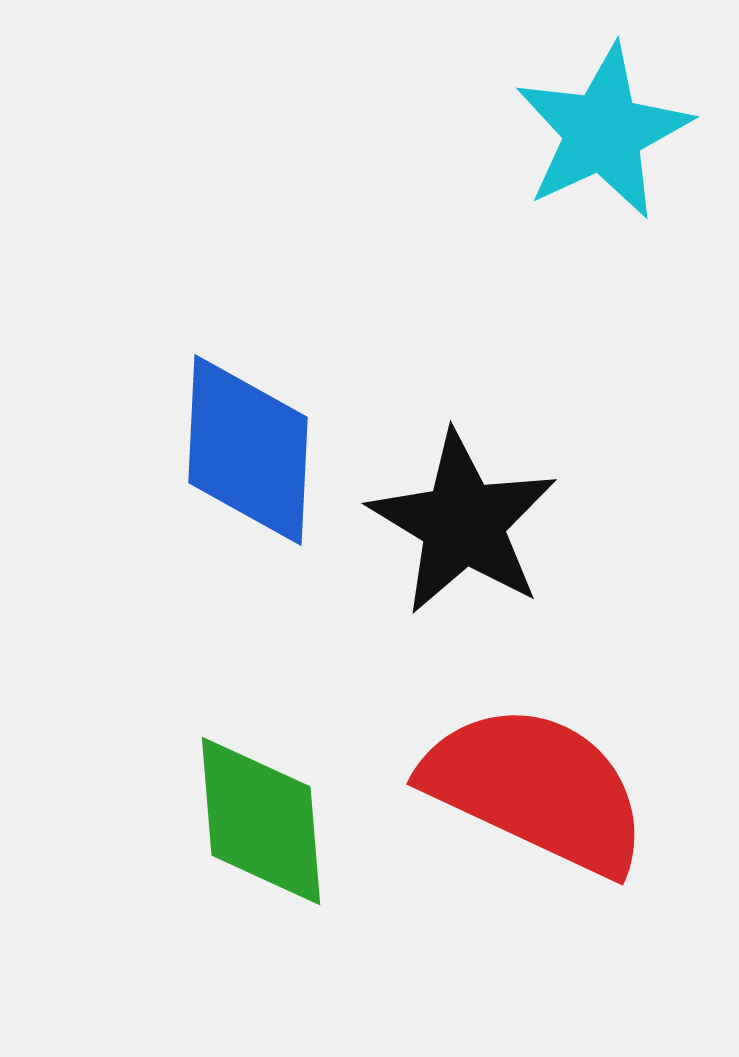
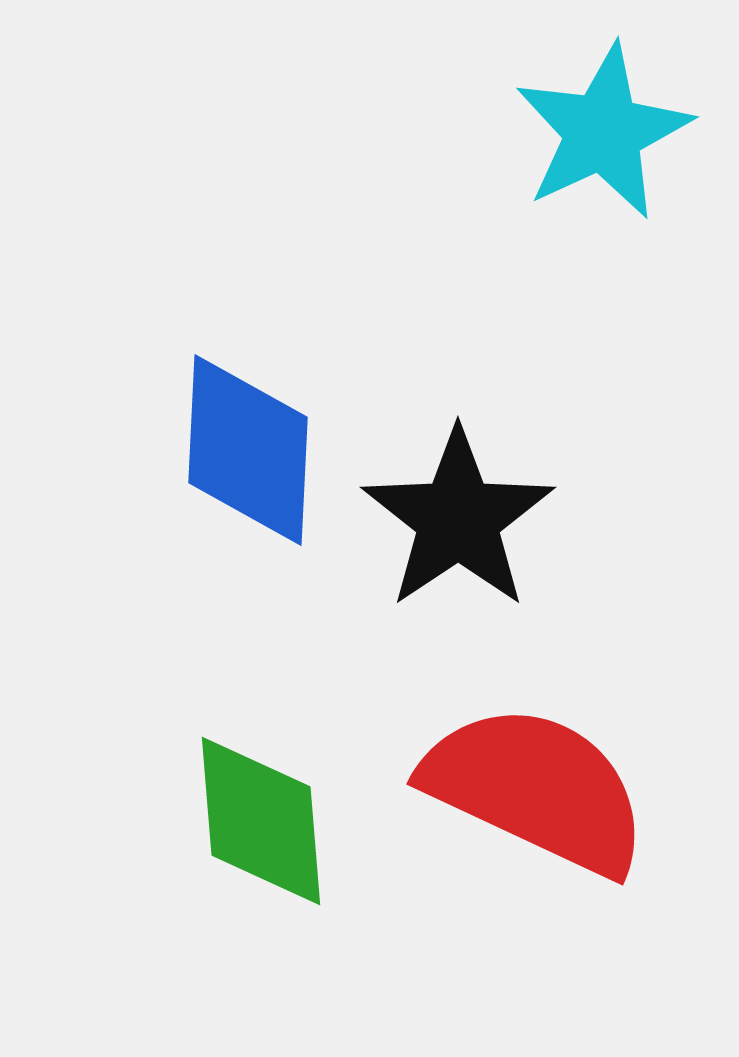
black star: moved 5 px left, 4 px up; rotated 7 degrees clockwise
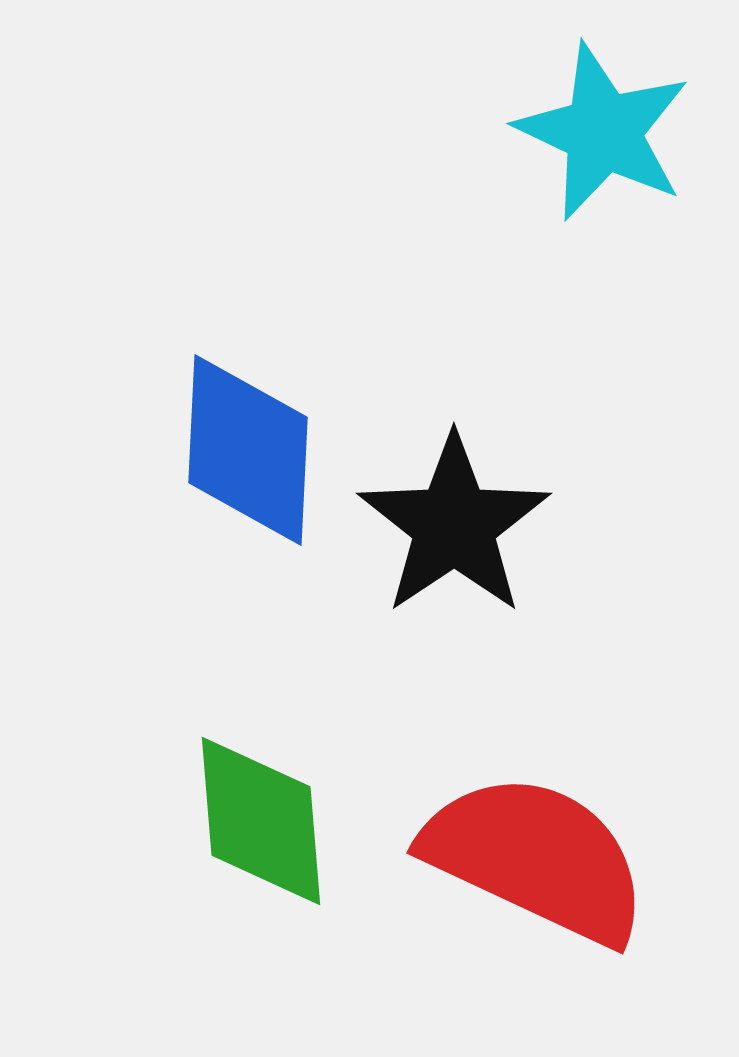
cyan star: rotated 22 degrees counterclockwise
black star: moved 4 px left, 6 px down
red semicircle: moved 69 px down
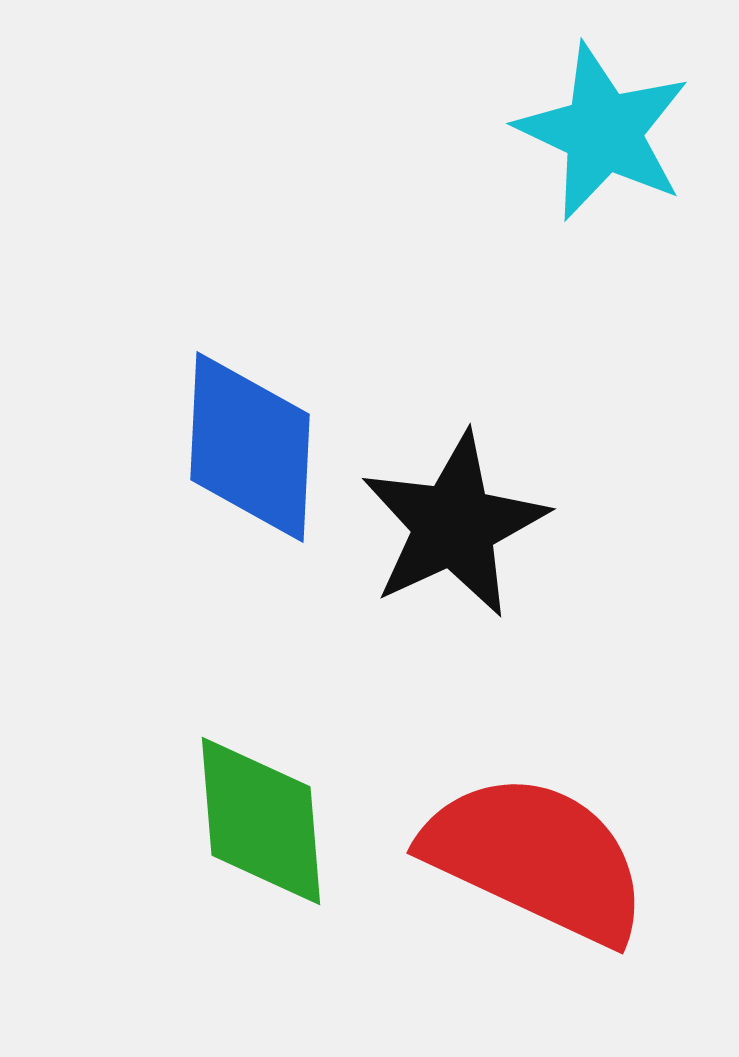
blue diamond: moved 2 px right, 3 px up
black star: rotated 9 degrees clockwise
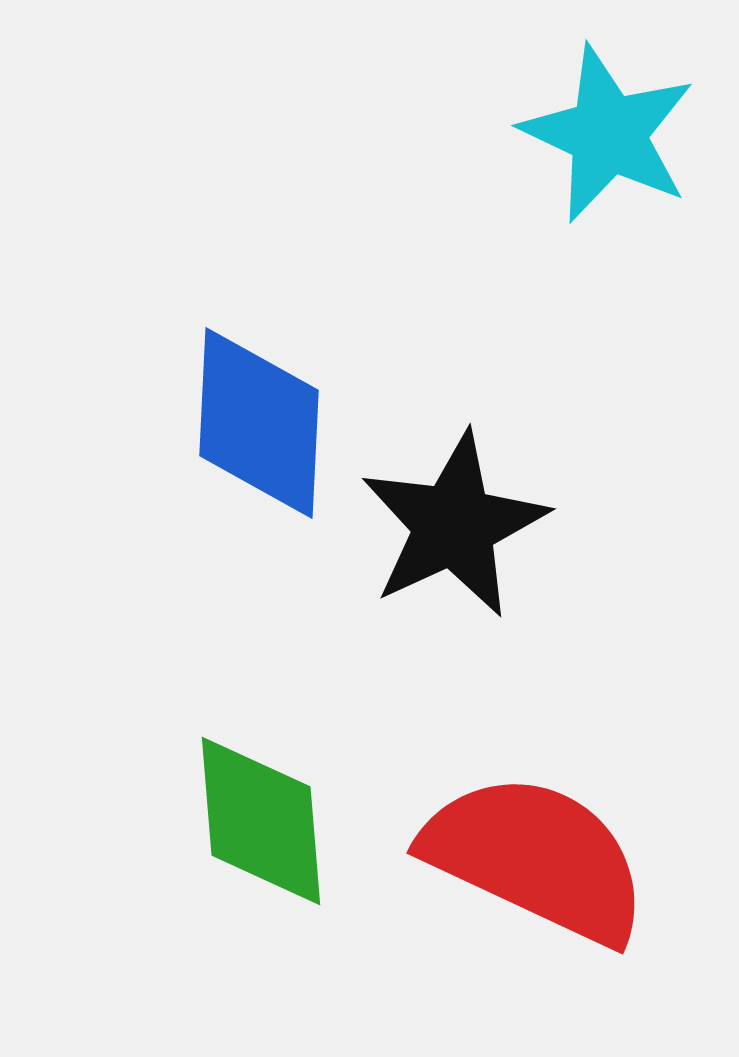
cyan star: moved 5 px right, 2 px down
blue diamond: moved 9 px right, 24 px up
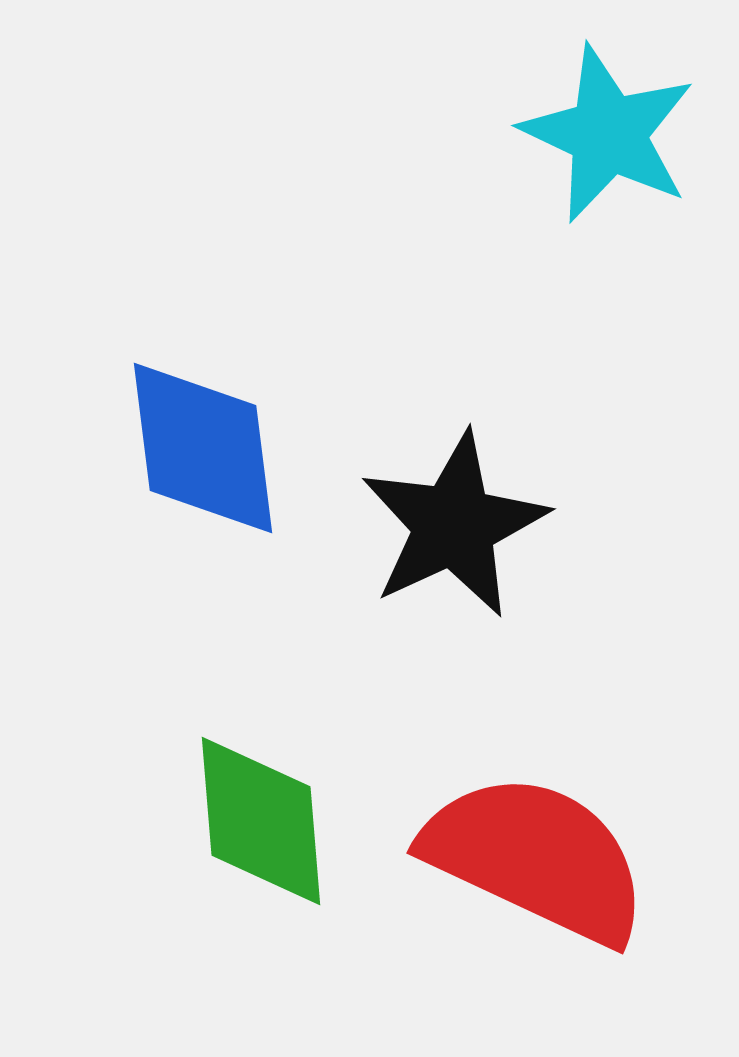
blue diamond: moved 56 px left, 25 px down; rotated 10 degrees counterclockwise
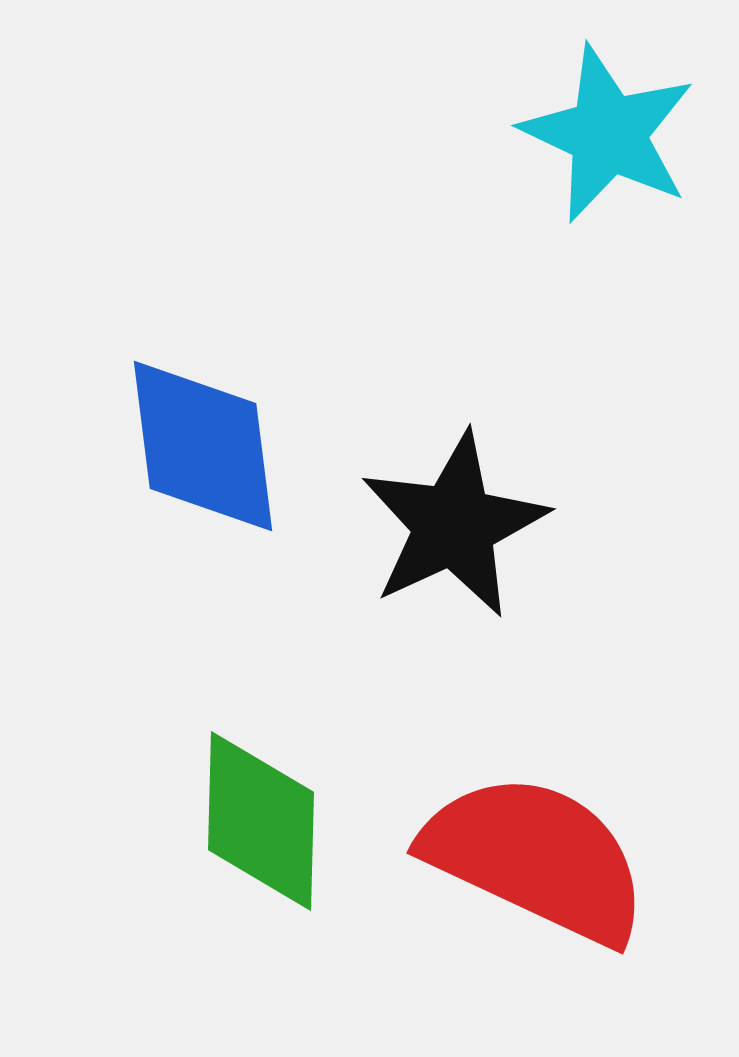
blue diamond: moved 2 px up
green diamond: rotated 6 degrees clockwise
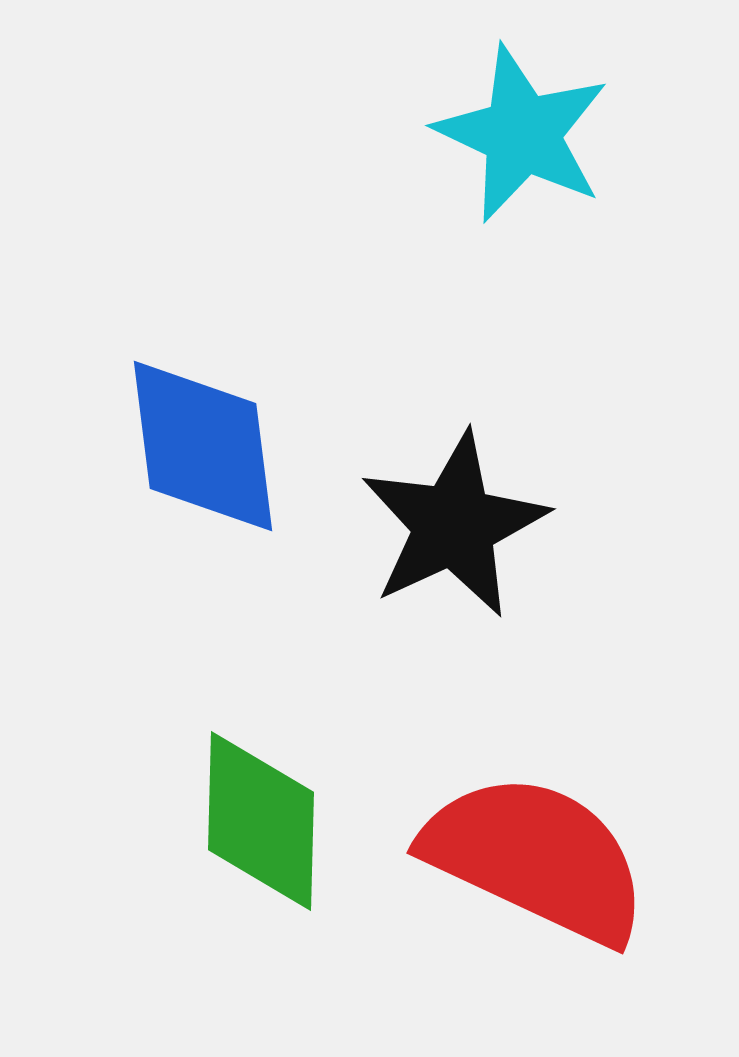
cyan star: moved 86 px left
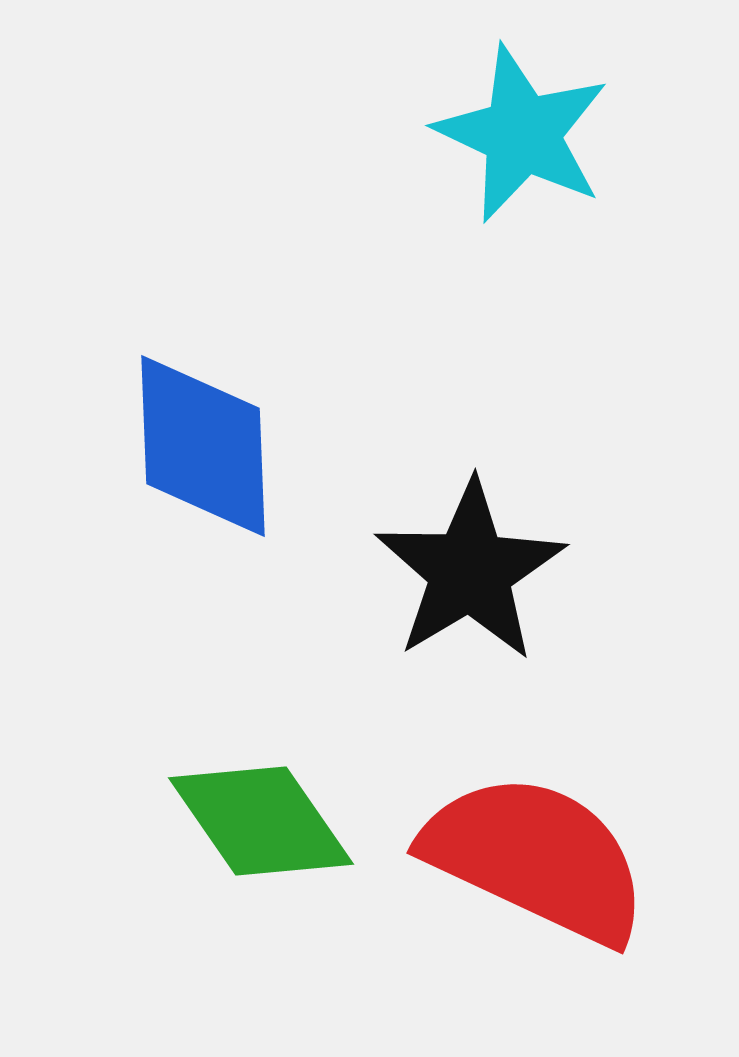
blue diamond: rotated 5 degrees clockwise
black star: moved 16 px right, 46 px down; rotated 6 degrees counterclockwise
green diamond: rotated 36 degrees counterclockwise
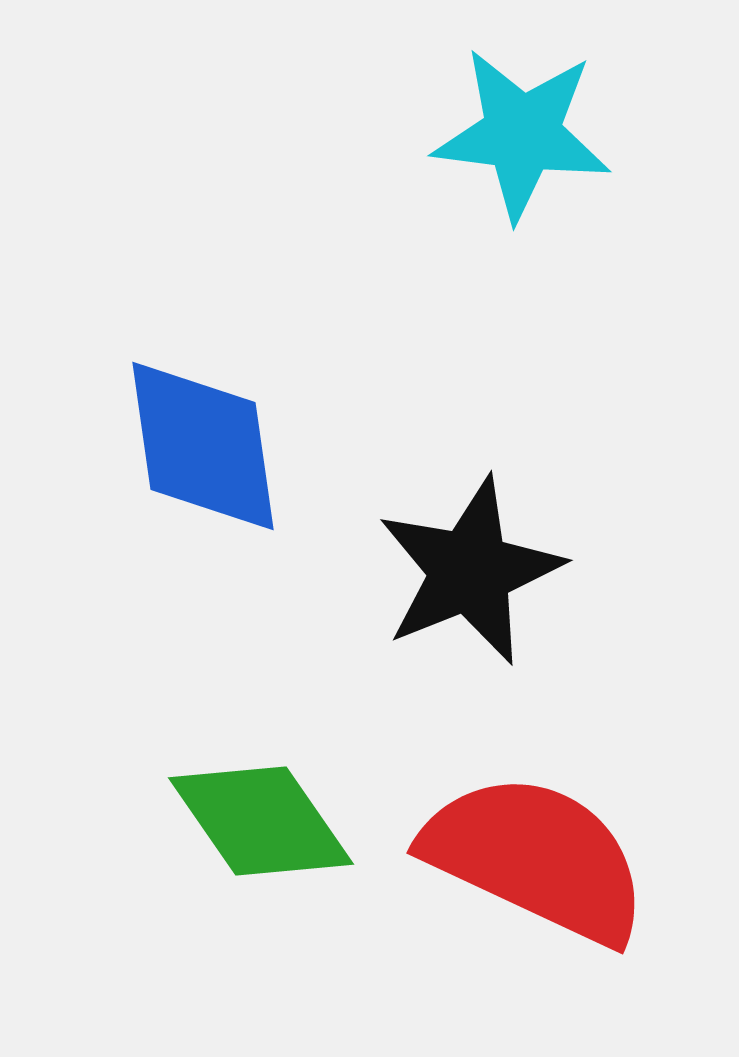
cyan star: rotated 18 degrees counterclockwise
blue diamond: rotated 6 degrees counterclockwise
black star: rotated 9 degrees clockwise
